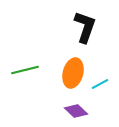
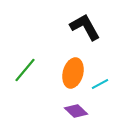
black L-shape: rotated 48 degrees counterclockwise
green line: rotated 36 degrees counterclockwise
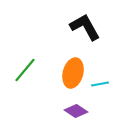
cyan line: rotated 18 degrees clockwise
purple diamond: rotated 10 degrees counterclockwise
